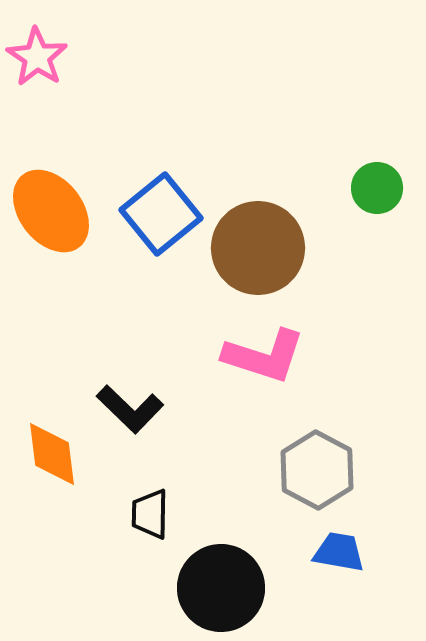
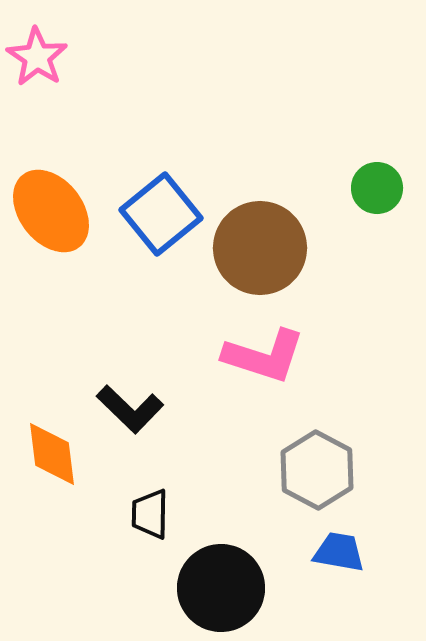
brown circle: moved 2 px right
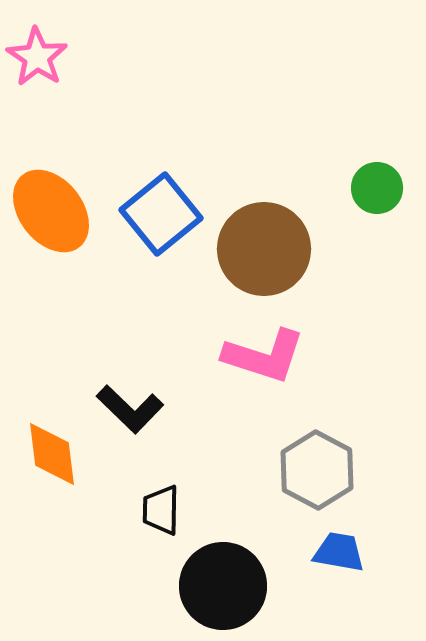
brown circle: moved 4 px right, 1 px down
black trapezoid: moved 11 px right, 4 px up
black circle: moved 2 px right, 2 px up
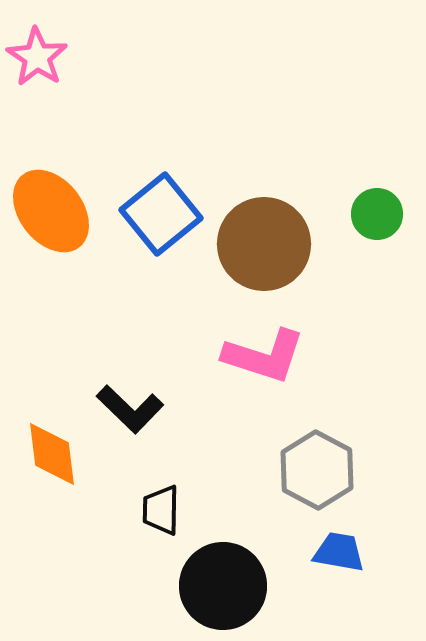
green circle: moved 26 px down
brown circle: moved 5 px up
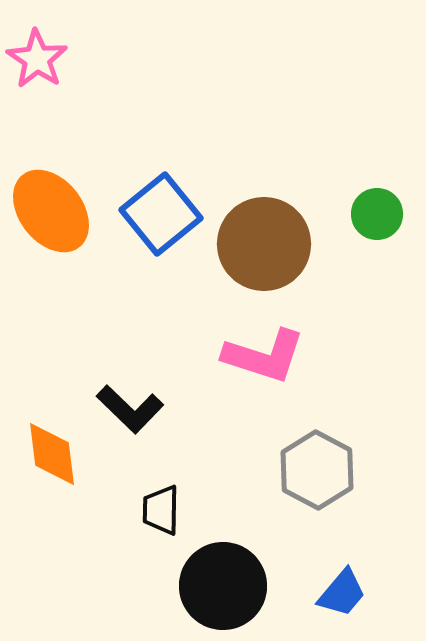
pink star: moved 2 px down
blue trapezoid: moved 3 px right, 41 px down; rotated 120 degrees clockwise
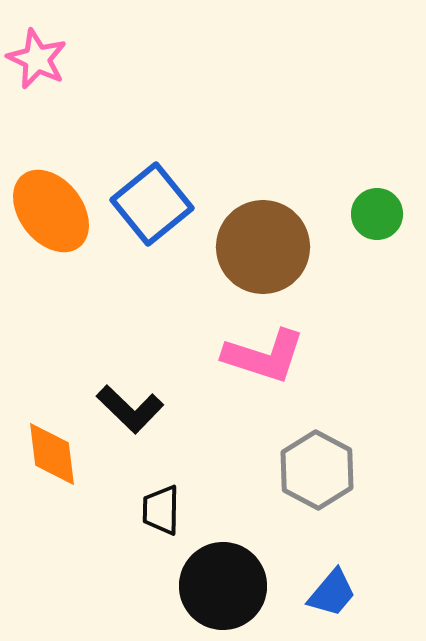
pink star: rotated 8 degrees counterclockwise
blue square: moved 9 px left, 10 px up
brown circle: moved 1 px left, 3 px down
blue trapezoid: moved 10 px left
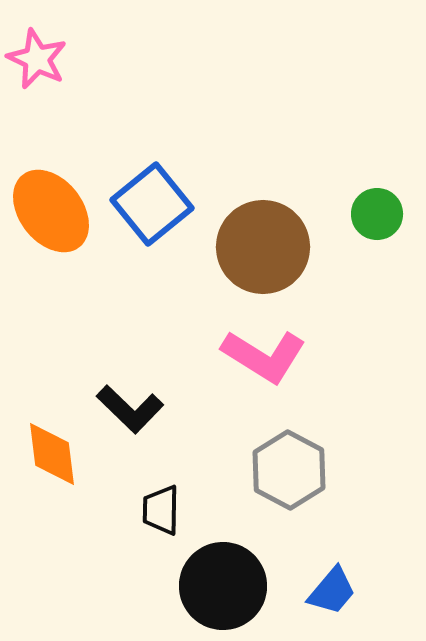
pink L-shape: rotated 14 degrees clockwise
gray hexagon: moved 28 px left
blue trapezoid: moved 2 px up
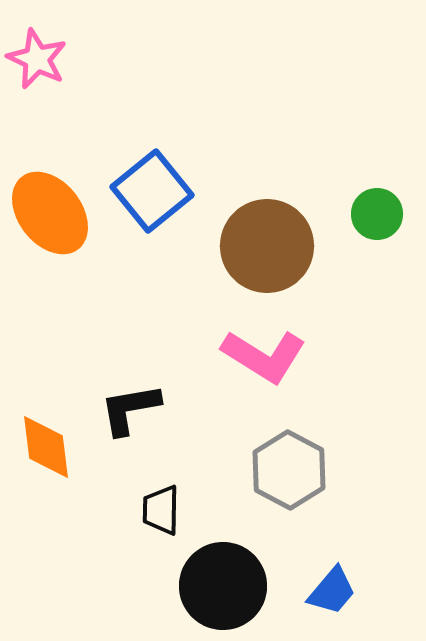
blue square: moved 13 px up
orange ellipse: moved 1 px left, 2 px down
brown circle: moved 4 px right, 1 px up
black L-shape: rotated 126 degrees clockwise
orange diamond: moved 6 px left, 7 px up
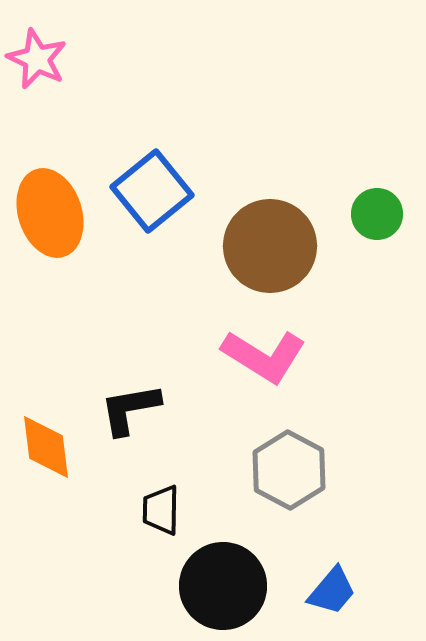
orange ellipse: rotated 20 degrees clockwise
brown circle: moved 3 px right
